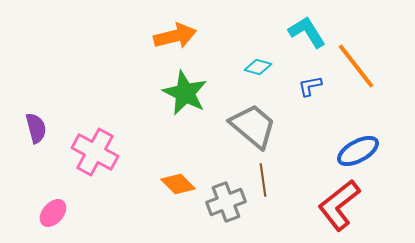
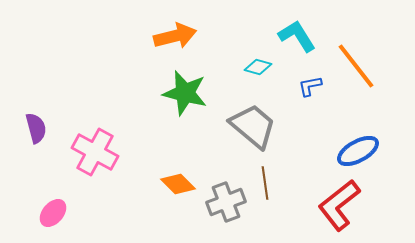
cyan L-shape: moved 10 px left, 4 px down
green star: rotated 12 degrees counterclockwise
brown line: moved 2 px right, 3 px down
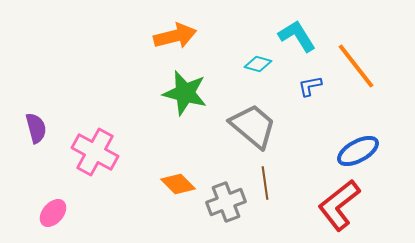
cyan diamond: moved 3 px up
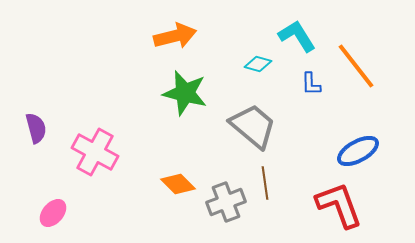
blue L-shape: moved 1 px right, 2 px up; rotated 80 degrees counterclockwise
red L-shape: rotated 108 degrees clockwise
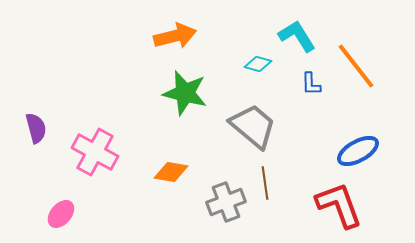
orange diamond: moved 7 px left, 12 px up; rotated 36 degrees counterclockwise
pink ellipse: moved 8 px right, 1 px down
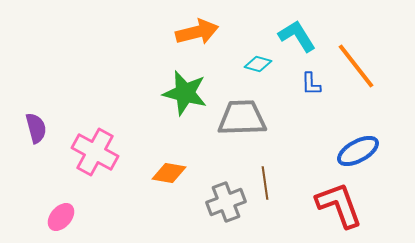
orange arrow: moved 22 px right, 4 px up
gray trapezoid: moved 11 px left, 8 px up; rotated 42 degrees counterclockwise
orange diamond: moved 2 px left, 1 px down
pink ellipse: moved 3 px down
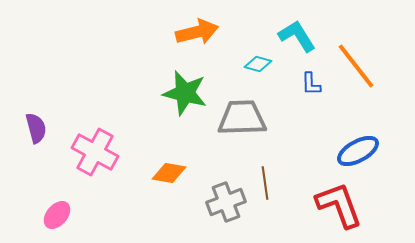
pink ellipse: moved 4 px left, 2 px up
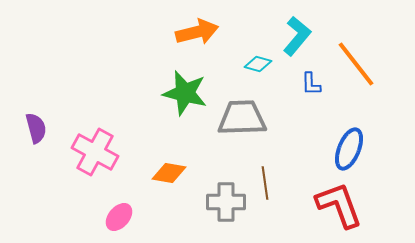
cyan L-shape: rotated 72 degrees clockwise
orange line: moved 2 px up
blue ellipse: moved 9 px left, 2 px up; rotated 39 degrees counterclockwise
gray cross: rotated 21 degrees clockwise
pink ellipse: moved 62 px right, 2 px down
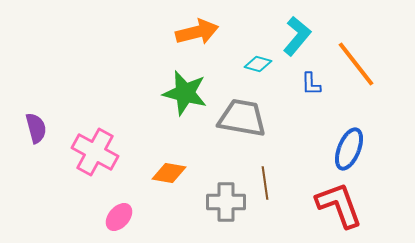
gray trapezoid: rotated 12 degrees clockwise
